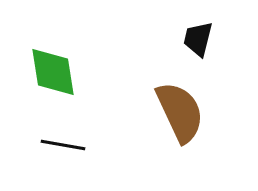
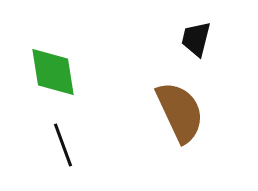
black trapezoid: moved 2 px left
black line: rotated 60 degrees clockwise
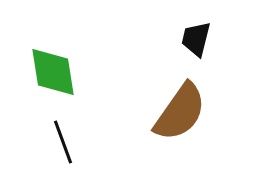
brown semicircle: rotated 60 degrees clockwise
black line: moved 3 px up
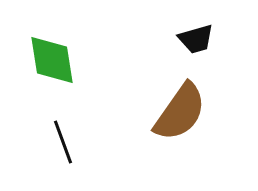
black trapezoid: rotated 120 degrees counterclockwise
green diamond: moved 1 px left, 12 px up
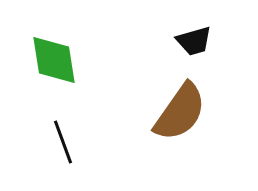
black trapezoid: moved 2 px left, 2 px down
green diamond: moved 2 px right
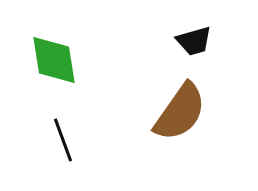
black line: moved 2 px up
